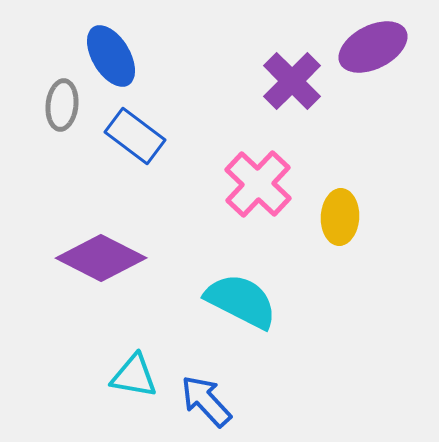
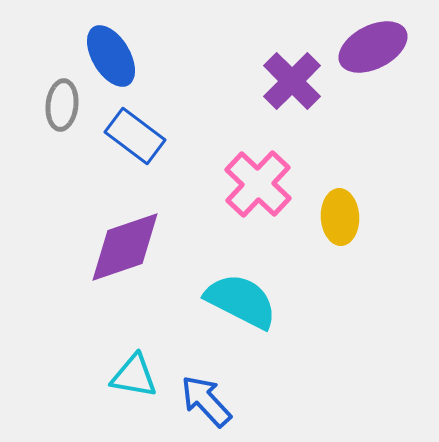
yellow ellipse: rotated 6 degrees counterclockwise
purple diamond: moved 24 px right, 11 px up; rotated 46 degrees counterclockwise
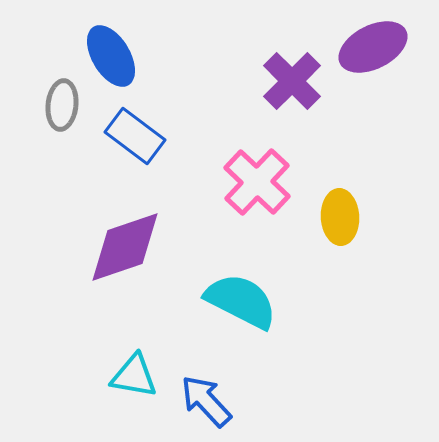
pink cross: moved 1 px left, 2 px up
